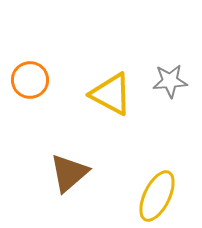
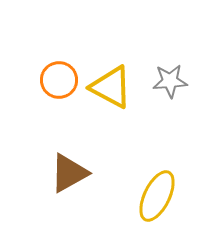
orange circle: moved 29 px right
yellow triangle: moved 7 px up
brown triangle: rotated 12 degrees clockwise
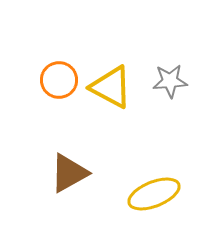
yellow ellipse: moved 3 px left, 2 px up; rotated 42 degrees clockwise
